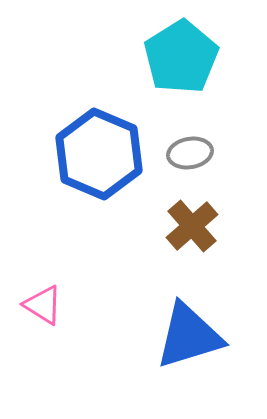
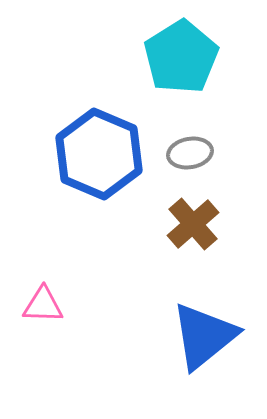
brown cross: moved 1 px right, 2 px up
pink triangle: rotated 30 degrees counterclockwise
blue triangle: moved 15 px right; rotated 22 degrees counterclockwise
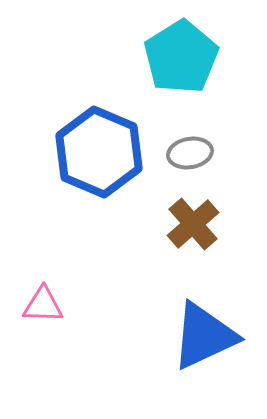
blue hexagon: moved 2 px up
blue triangle: rotated 14 degrees clockwise
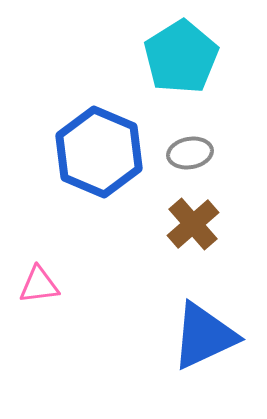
pink triangle: moved 4 px left, 20 px up; rotated 9 degrees counterclockwise
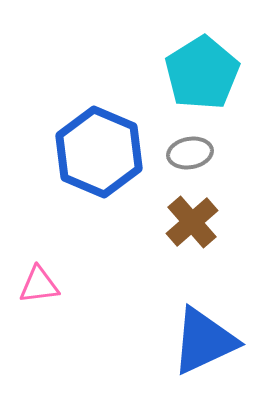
cyan pentagon: moved 21 px right, 16 px down
brown cross: moved 1 px left, 2 px up
blue triangle: moved 5 px down
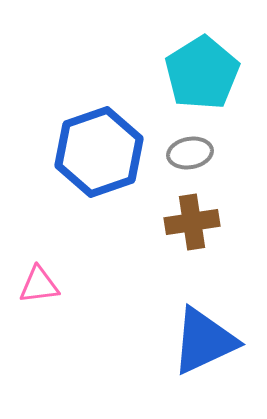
blue hexagon: rotated 18 degrees clockwise
brown cross: rotated 32 degrees clockwise
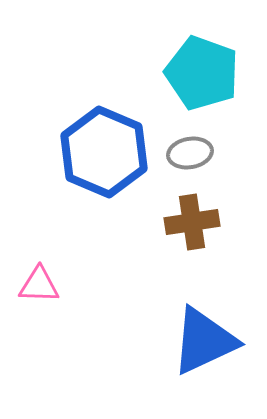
cyan pentagon: rotated 20 degrees counterclockwise
blue hexagon: moved 5 px right; rotated 18 degrees counterclockwise
pink triangle: rotated 9 degrees clockwise
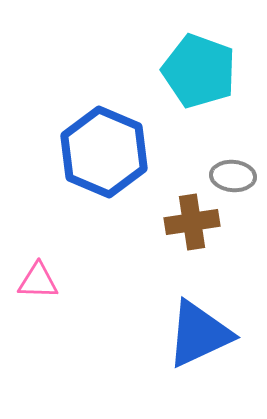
cyan pentagon: moved 3 px left, 2 px up
gray ellipse: moved 43 px right, 23 px down; rotated 15 degrees clockwise
pink triangle: moved 1 px left, 4 px up
blue triangle: moved 5 px left, 7 px up
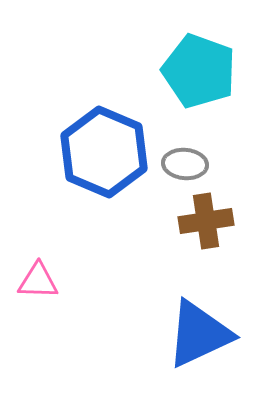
gray ellipse: moved 48 px left, 12 px up
brown cross: moved 14 px right, 1 px up
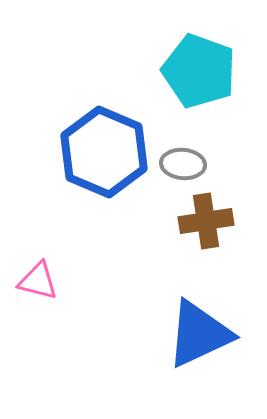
gray ellipse: moved 2 px left
pink triangle: rotated 12 degrees clockwise
